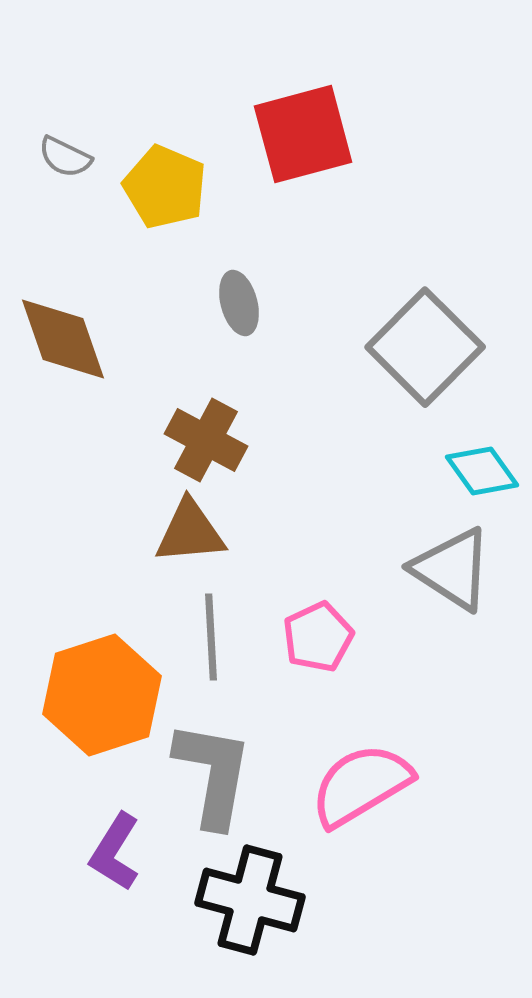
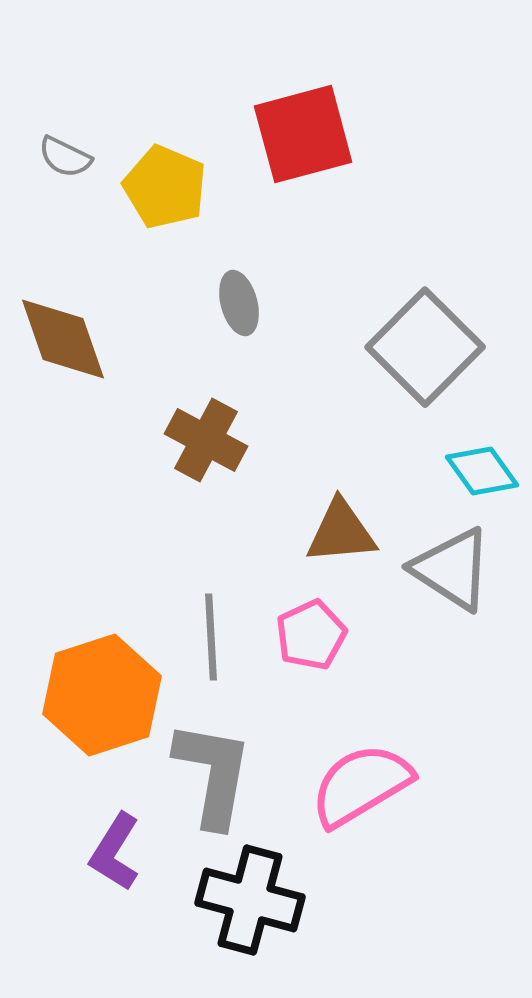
brown triangle: moved 151 px right
pink pentagon: moved 7 px left, 2 px up
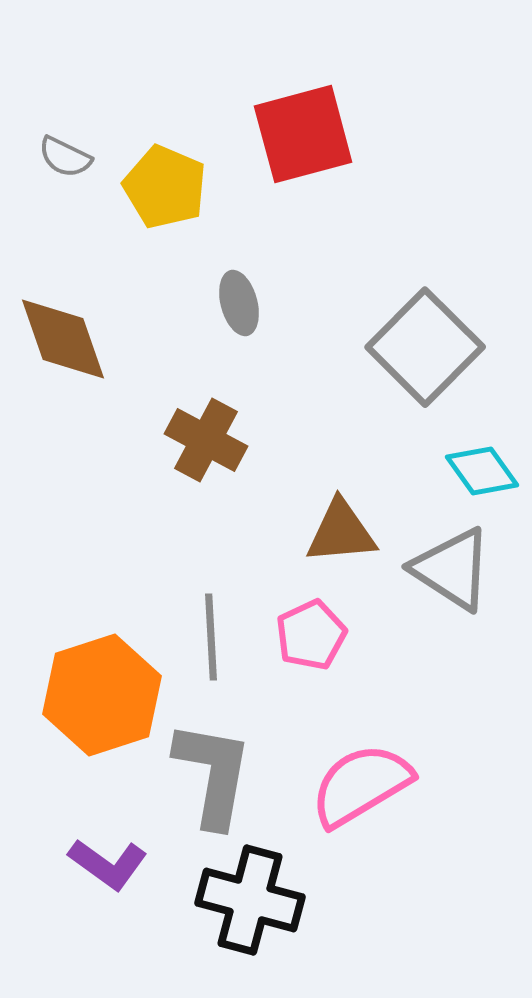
purple L-shape: moved 7 px left, 12 px down; rotated 86 degrees counterclockwise
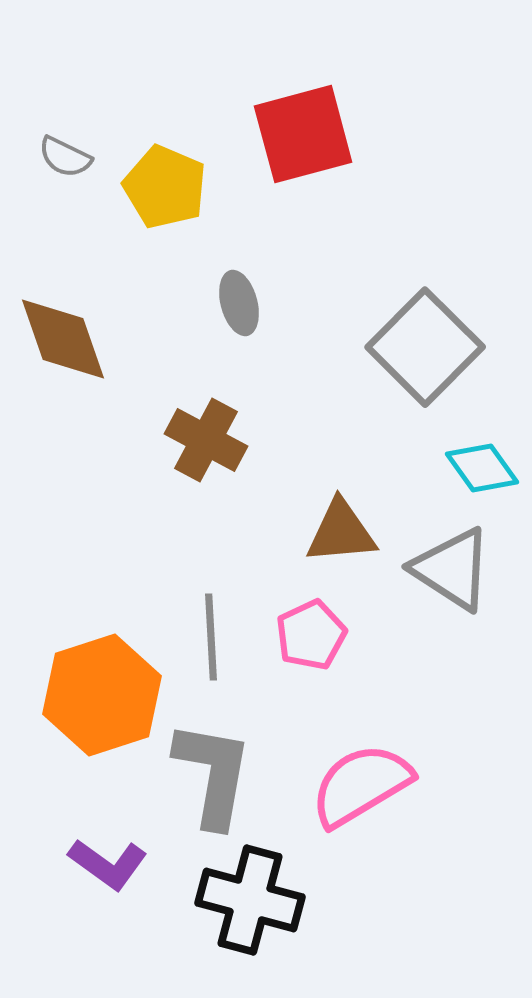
cyan diamond: moved 3 px up
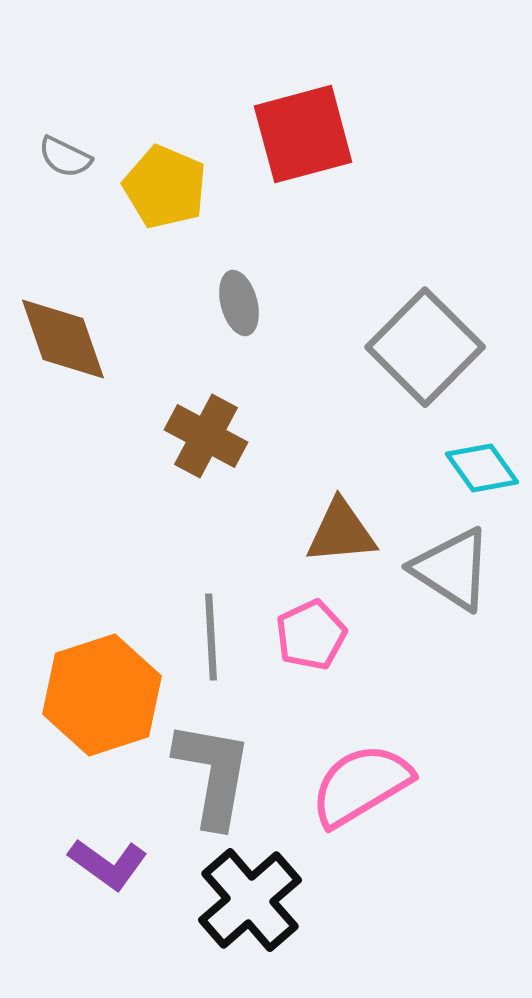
brown cross: moved 4 px up
black cross: rotated 34 degrees clockwise
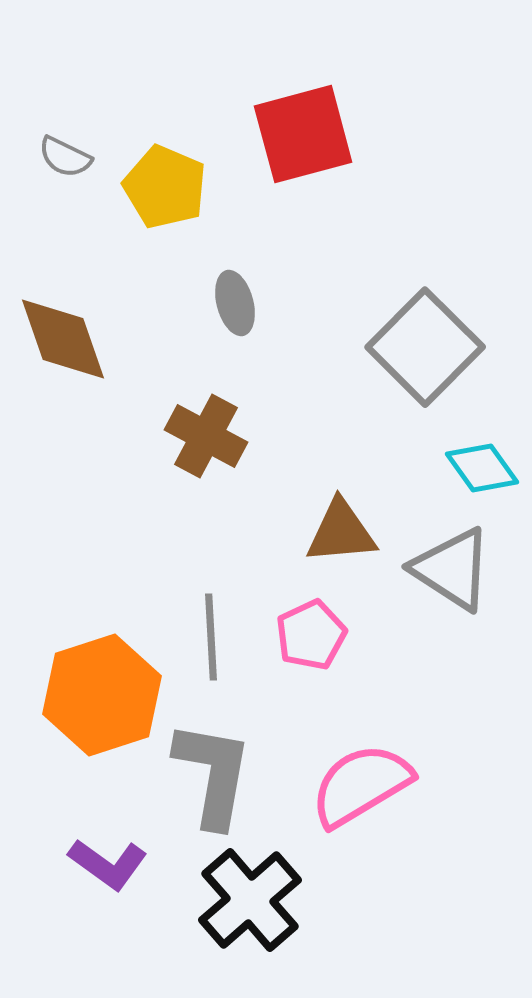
gray ellipse: moved 4 px left
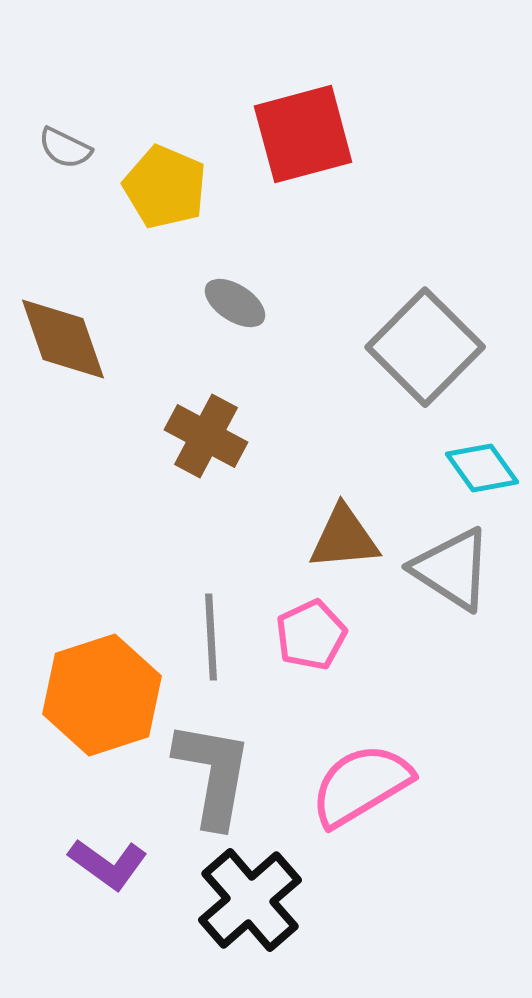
gray semicircle: moved 9 px up
gray ellipse: rotated 42 degrees counterclockwise
brown triangle: moved 3 px right, 6 px down
